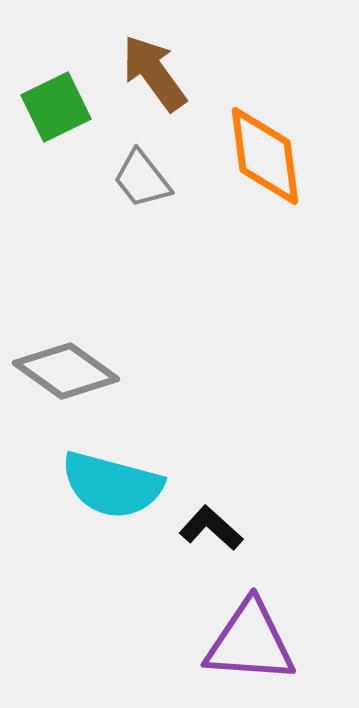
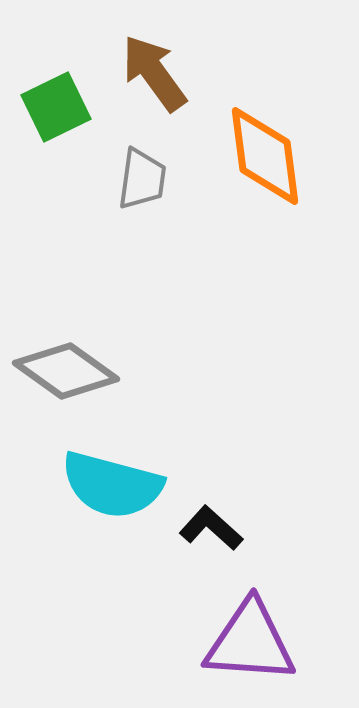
gray trapezoid: rotated 134 degrees counterclockwise
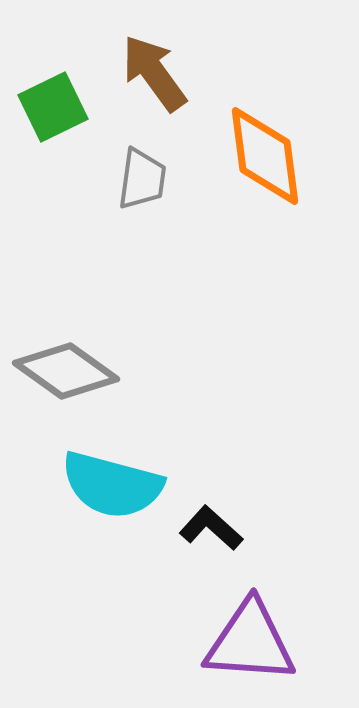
green square: moved 3 px left
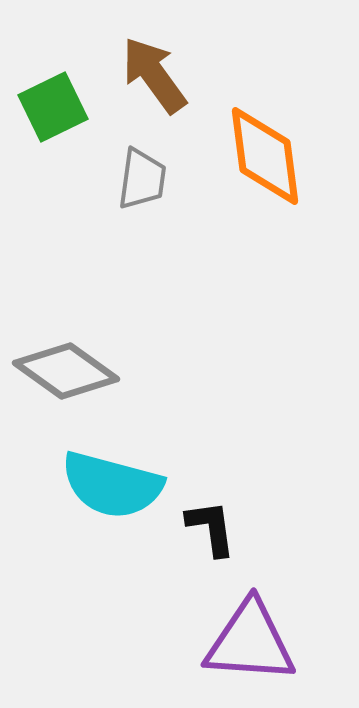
brown arrow: moved 2 px down
black L-shape: rotated 40 degrees clockwise
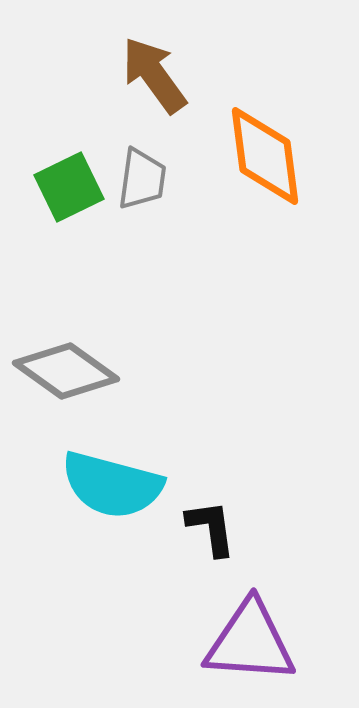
green square: moved 16 px right, 80 px down
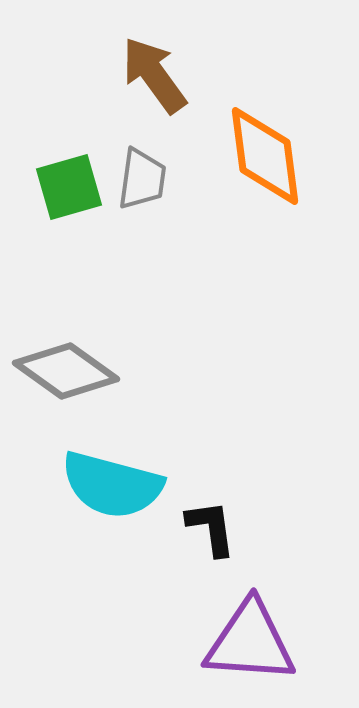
green square: rotated 10 degrees clockwise
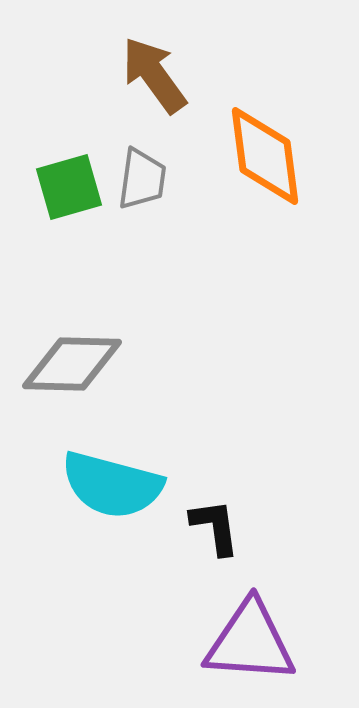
gray diamond: moved 6 px right, 7 px up; rotated 34 degrees counterclockwise
black L-shape: moved 4 px right, 1 px up
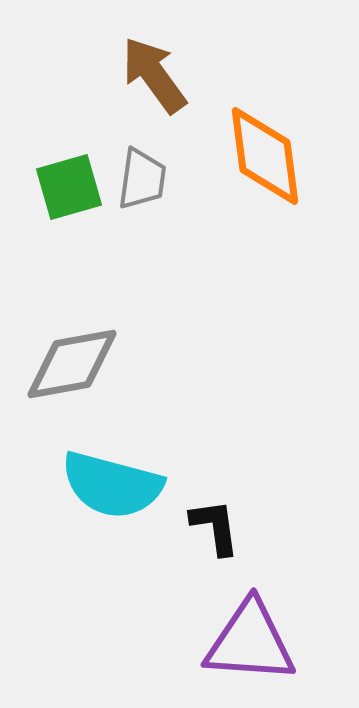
gray diamond: rotated 12 degrees counterclockwise
